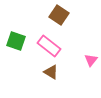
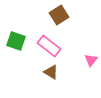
brown square: rotated 24 degrees clockwise
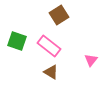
green square: moved 1 px right
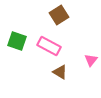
pink rectangle: rotated 10 degrees counterclockwise
brown triangle: moved 9 px right
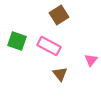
brown triangle: moved 2 px down; rotated 21 degrees clockwise
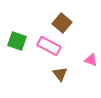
brown square: moved 3 px right, 8 px down; rotated 18 degrees counterclockwise
pink triangle: rotated 48 degrees counterclockwise
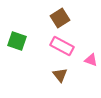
brown square: moved 2 px left, 5 px up; rotated 18 degrees clockwise
pink rectangle: moved 13 px right
brown triangle: moved 1 px down
